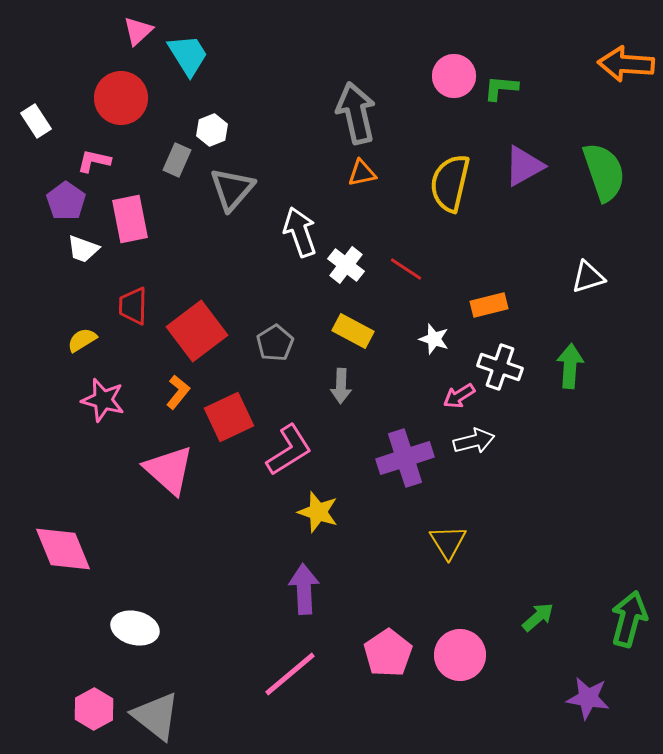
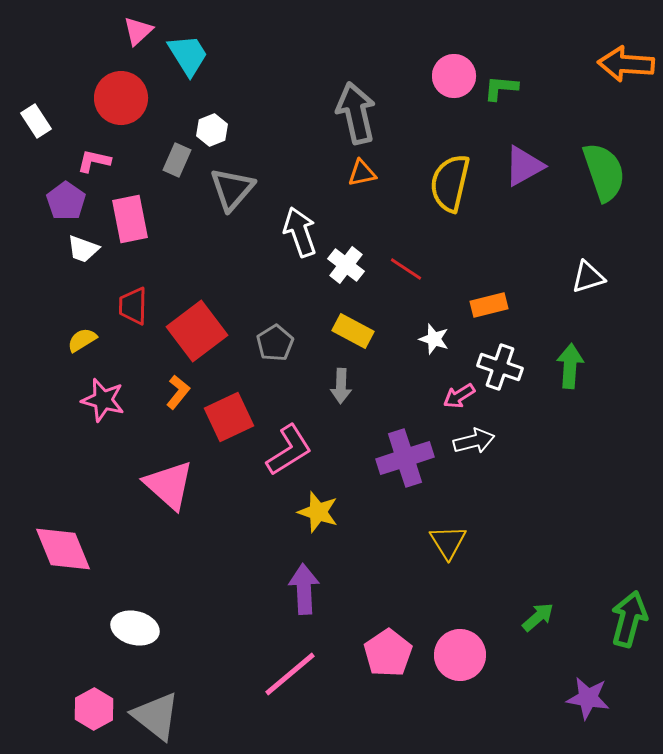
pink triangle at (169, 470): moved 15 px down
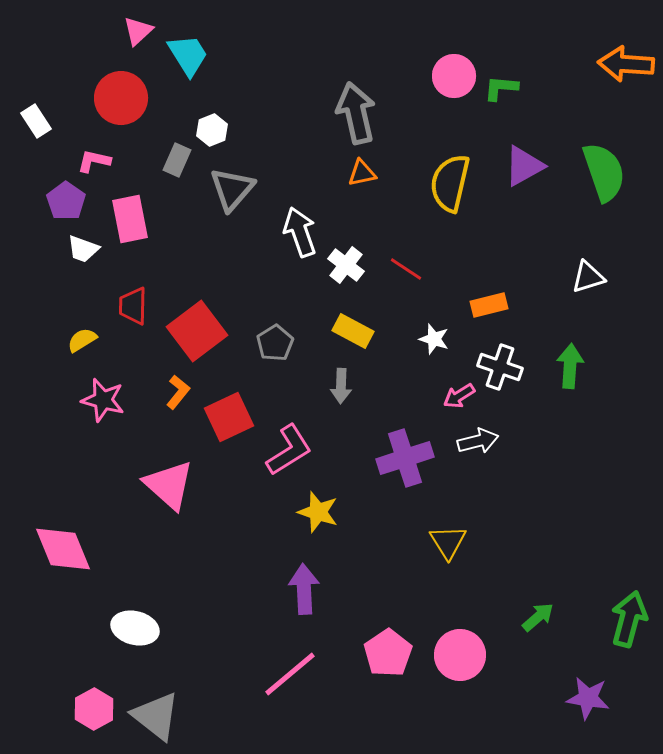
white arrow at (474, 441): moved 4 px right
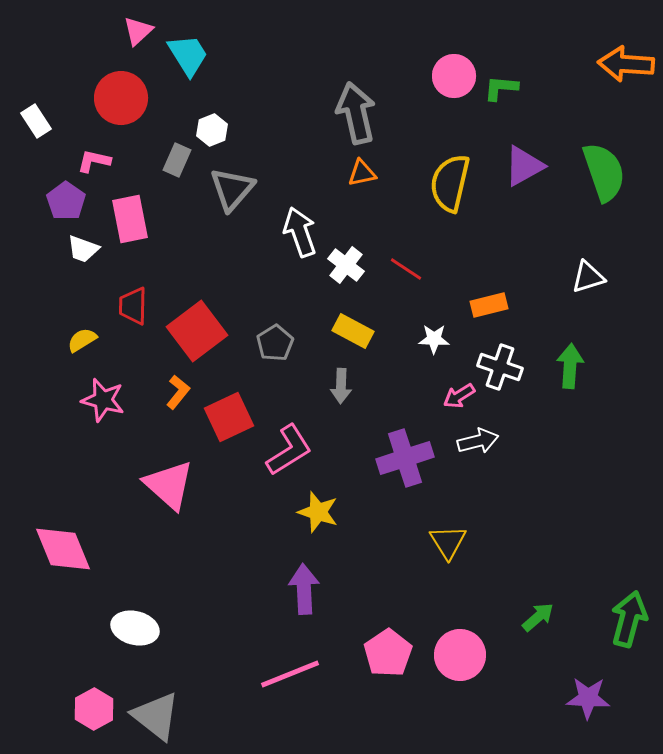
white star at (434, 339): rotated 16 degrees counterclockwise
pink line at (290, 674): rotated 18 degrees clockwise
purple star at (588, 698): rotated 6 degrees counterclockwise
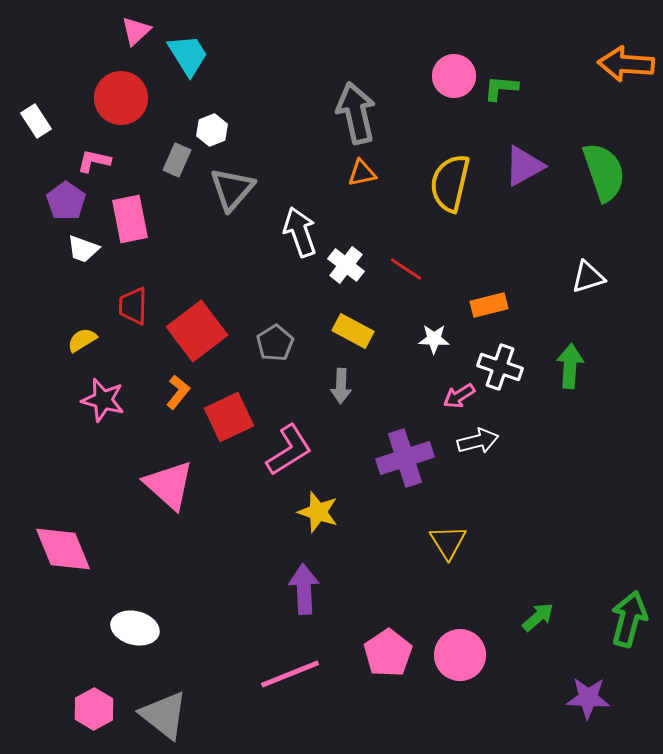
pink triangle at (138, 31): moved 2 px left
gray triangle at (156, 716): moved 8 px right, 1 px up
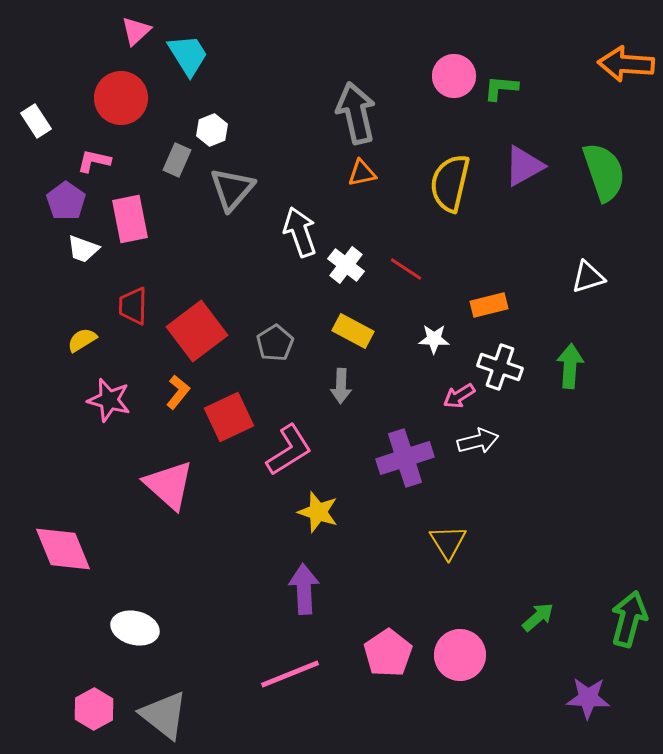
pink star at (103, 400): moved 6 px right
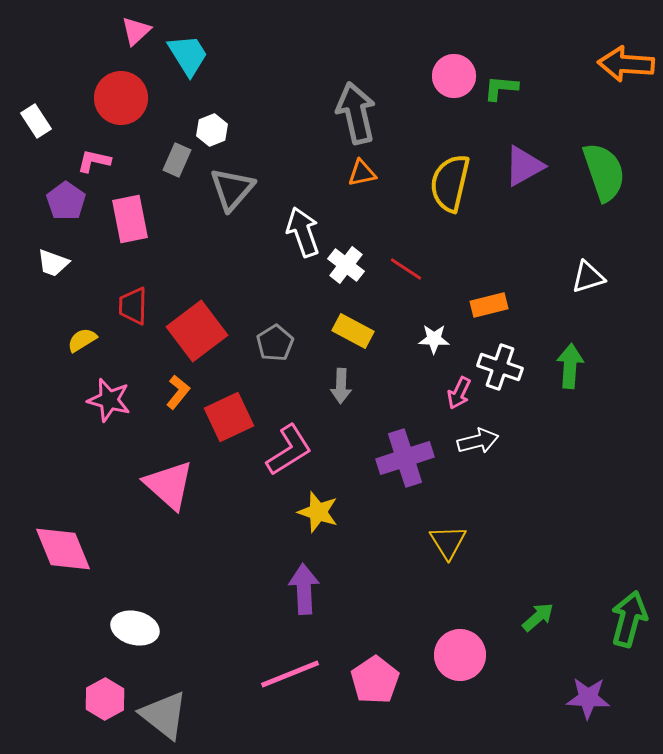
white arrow at (300, 232): moved 3 px right
white trapezoid at (83, 249): moved 30 px left, 14 px down
pink arrow at (459, 396): moved 3 px up; rotated 32 degrees counterclockwise
pink pentagon at (388, 653): moved 13 px left, 27 px down
pink hexagon at (94, 709): moved 11 px right, 10 px up
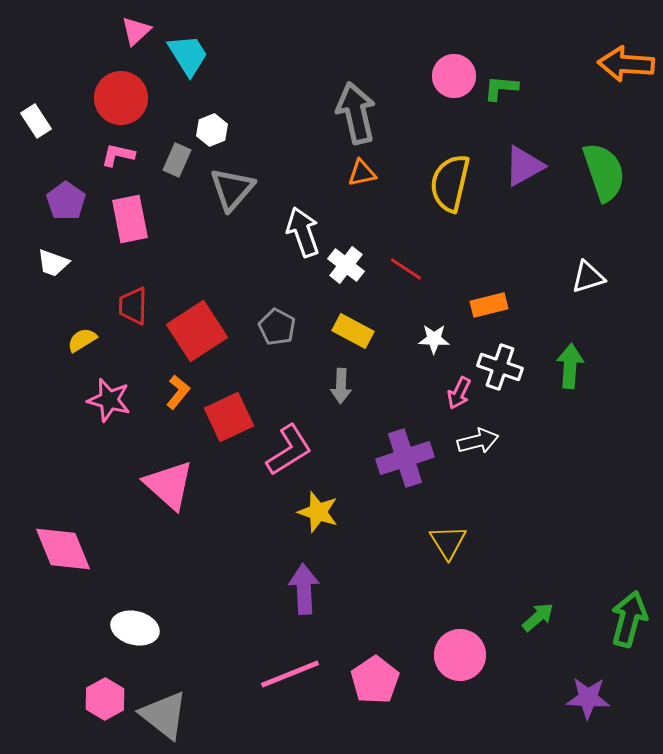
pink L-shape at (94, 161): moved 24 px right, 6 px up
red square at (197, 331): rotated 4 degrees clockwise
gray pentagon at (275, 343): moved 2 px right, 16 px up; rotated 12 degrees counterclockwise
